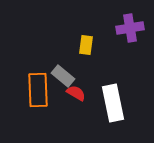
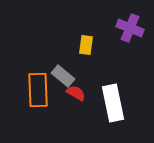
purple cross: rotated 32 degrees clockwise
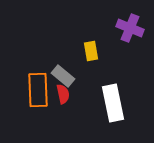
yellow rectangle: moved 5 px right, 6 px down; rotated 18 degrees counterclockwise
red semicircle: moved 13 px left, 1 px down; rotated 48 degrees clockwise
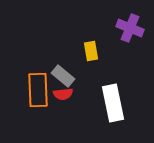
red semicircle: rotated 96 degrees clockwise
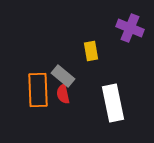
red semicircle: rotated 84 degrees clockwise
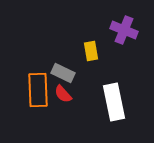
purple cross: moved 6 px left, 2 px down
gray rectangle: moved 3 px up; rotated 15 degrees counterclockwise
red semicircle: rotated 30 degrees counterclockwise
white rectangle: moved 1 px right, 1 px up
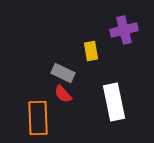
purple cross: rotated 36 degrees counterclockwise
orange rectangle: moved 28 px down
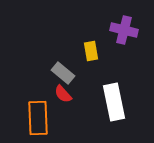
purple cross: rotated 28 degrees clockwise
gray rectangle: rotated 15 degrees clockwise
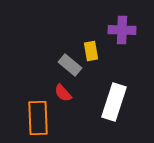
purple cross: moved 2 px left; rotated 12 degrees counterclockwise
gray rectangle: moved 7 px right, 8 px up
red semicircle: moved 1 px up
white rectangle: rotated 30 degrees clockwise
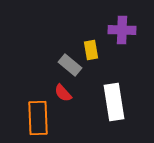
yellow rectangle: moved 1 px up
white rectangle: rotated 27 degrees counterclockwise
